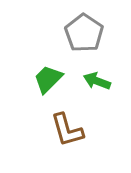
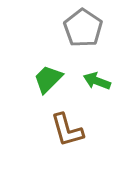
gray pentagon: moved 1 px left, 5 px up
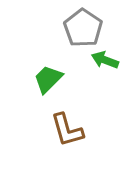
green arrow: moved 8 px right, 21 px up
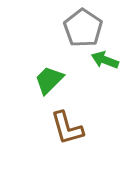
green trapezoid: moved 1 px right, 1 px down
brown L-shape: moved 2 px up
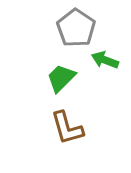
gray pentagon: moved 7 px left
green trapezoid: moved 12 px right, 2 px up
